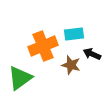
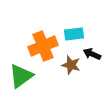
green triangle: moved 1 px right, 2 px up
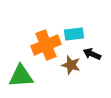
orange cross: moved 3 px right, 1 px up
green triangle: rotated 32 degrees clockwise
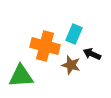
cyan rectangle: rotated 60 degrees counterclockwise
orange cross: moved 1 px left, 1 px down; rotated 36 degrees clockwise
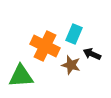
orange cross: rotated 12 degrees clockwise
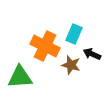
green triangle: moved 1 px left, 1 px down
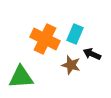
cyan rectangle: moved 1 px right
orange cross: moved 7 px up
green triangle: moved 1 px right
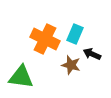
green triangle: rotated 12 degrees clockwise
